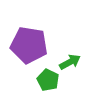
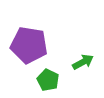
green arrow: moved 13 px right
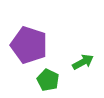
purple pentagon: rotated 9 degrees clockwise
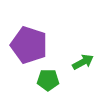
green pentagon: rotated 25 degrees counterclockwise
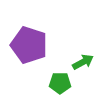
green pentagon: moved 12 px right, 3 px down
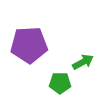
purple pentagon: rotated 21 degrees counterclockwise
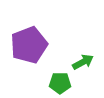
purple pentagon: rotated 18 degrees counterclockwise
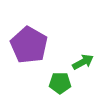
purple pentagon: rotated 21 degrees counterclockwise
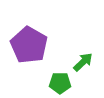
green arrow: rotated 15 degrees counterclockwise
